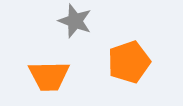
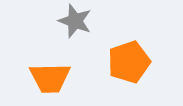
orange trapezoid: moved 1 px right, 2 px down
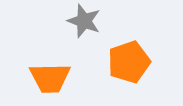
gray star: moved 9 px right
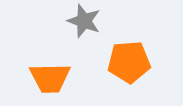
orange pentagon: rotated 15 degrees clockwise
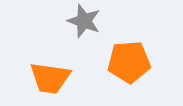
orange trapezoid: rotated 9 degrees clockwise
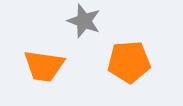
orange trapezoid: moved 6 px left, 12 px up
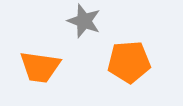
orange trapezoid: moved 4 px left, 1 px down
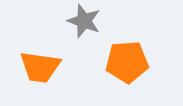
orange pentagon: moved 2 px left
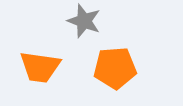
orange pentagon: moved 12 px left, 6 px down
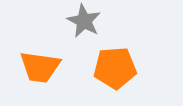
gray star: rotated 8 degrees clockwise
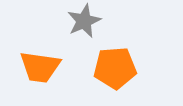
gray star: rotated 20 degrees clockwise
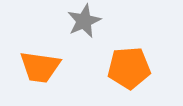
orange pentagon: moved 14 px right
